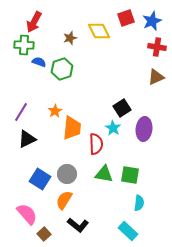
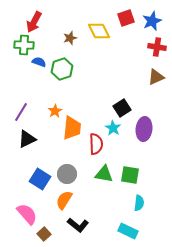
cyan rectangle: rotated 18 degrees counterclockwise
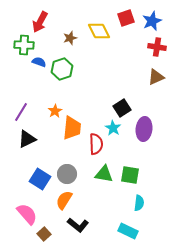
red arrow: moved 6 px right
